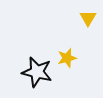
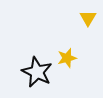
black star: rotated 12 degrees clockwise
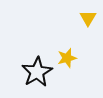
black star: rotated 16 degrees clockwise
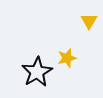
yellow triangle: moved 1 px right, 3 px down
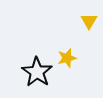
black star: rotated 8 degrees counterclockwise
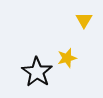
yellow triangle: moved 5 px left, 1 px up
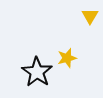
yellow triangle: moved 6 px right, 4 px up
